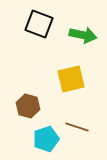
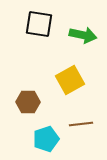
black square: rotated 12 degrees counterclockwise
yellow square: moved 1 px left, 1 px down; rotated 16 degrees counterclockwise
brown hexagon: moved 4 px up; rotated 15 degrees counterclockwise
brown line: moved 4 px right, 3 px up; rotated 25 degrees counterclockwise
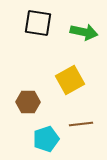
black square: moved 1 px left, 1 px up
green arrow: moved 1 px right, 3 px up
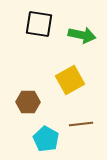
black square: moved 1 px right, 1 px down
green arrow: moved 2 px left, 3 px down
cyan pentagon: rotated 25 degrees counterclockwise
